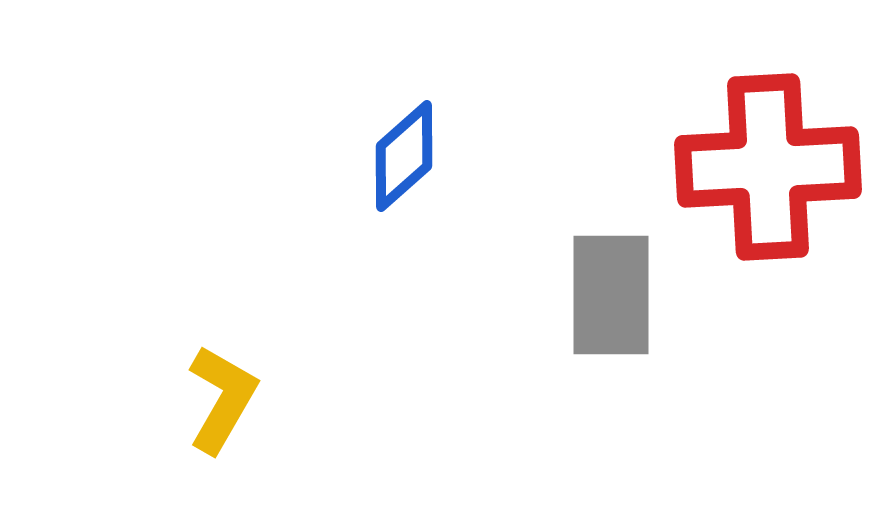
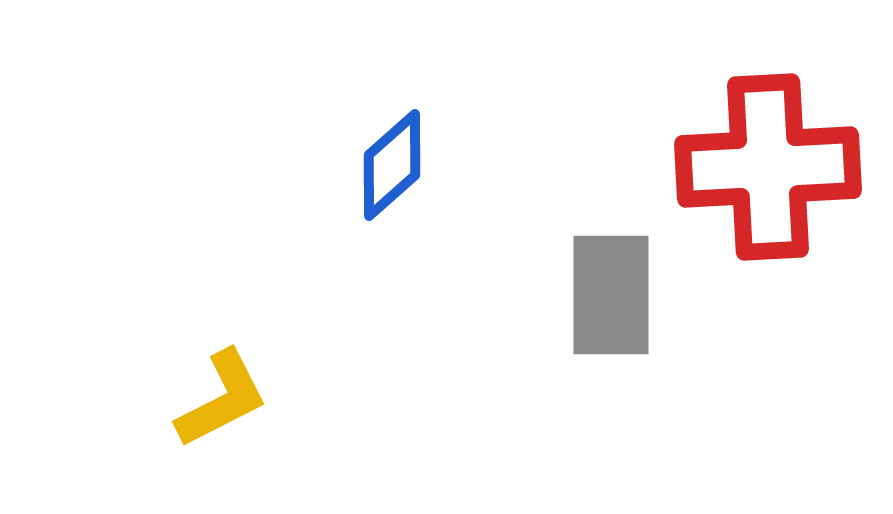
blue diamond: moved 12 px left, 9 px down
yellow L-shape: rotated 33 degrees clockwise
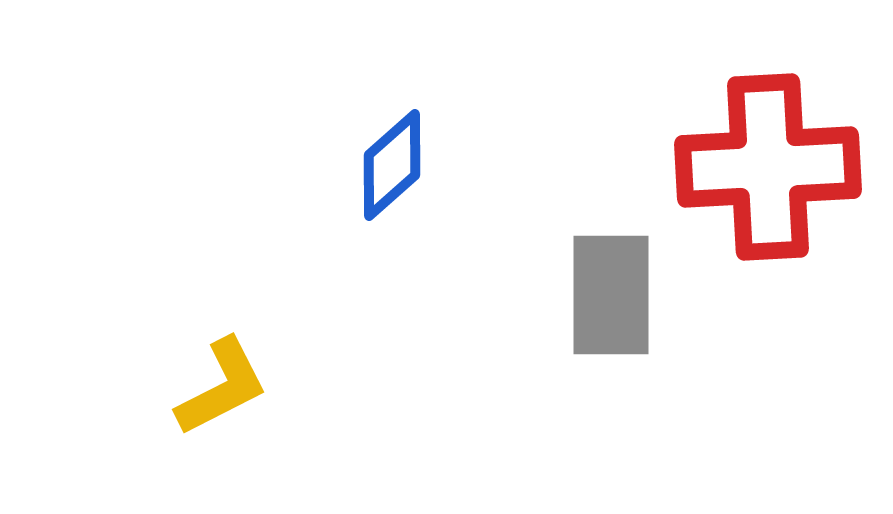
yellow L-shape: moved 12 px up
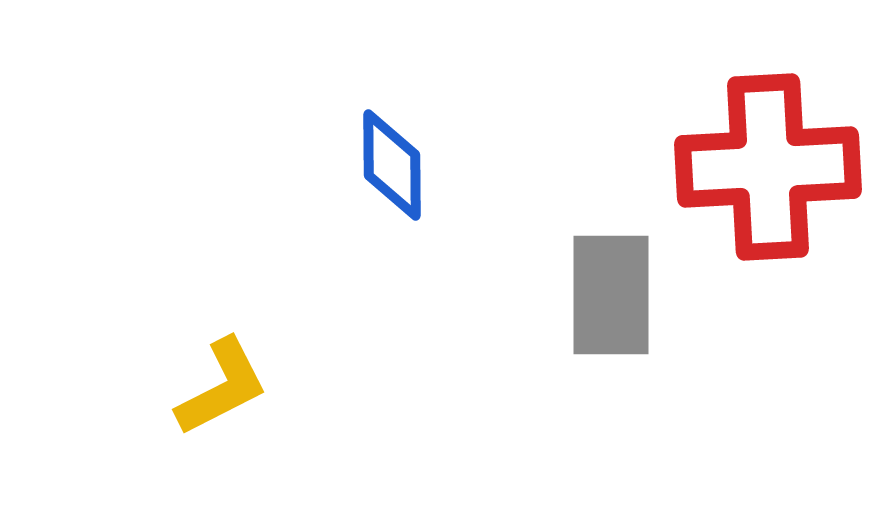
blue diamond: rotated 49 degrees counterclockwise
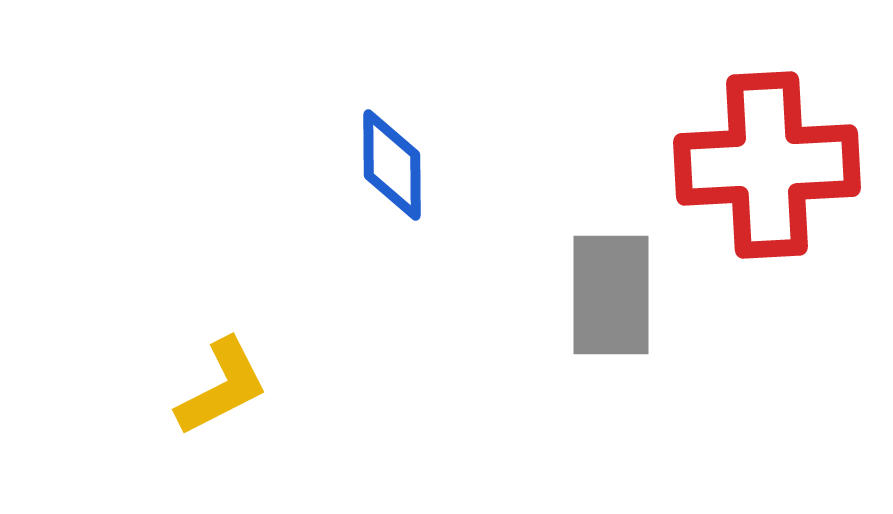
red cross: moved 1 px left, 2 px up
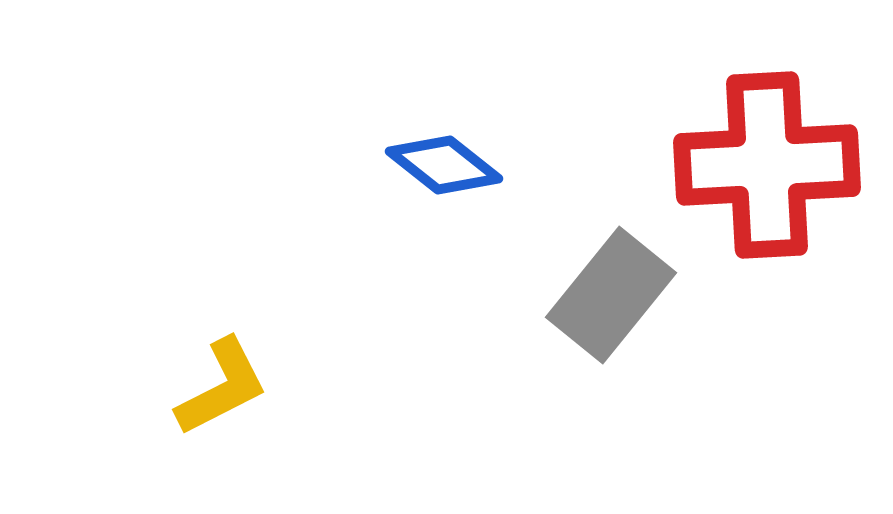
blue diamond: moved 52 px right; rotated 51 degrees counterclockwise
gray rectangle: rotated 39 degrees clockwise
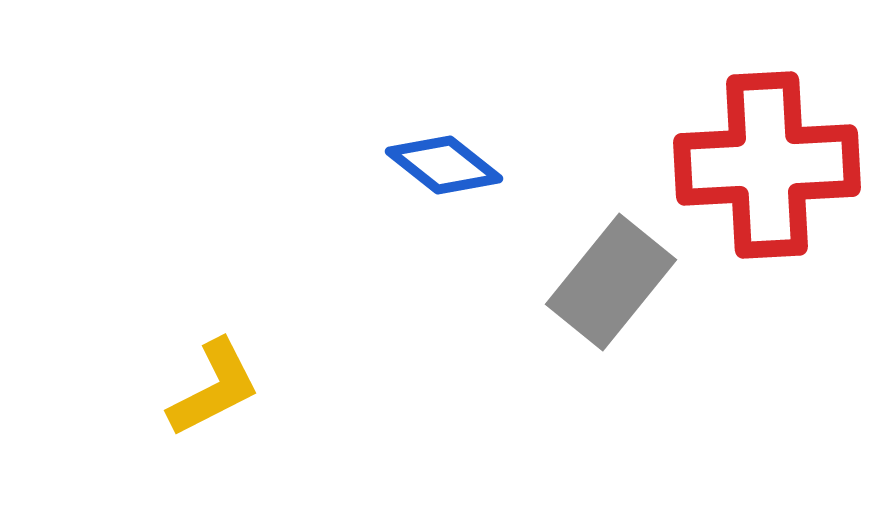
gray rectangle: moved 13 px up
yellow L-shape: moved 8 px left, 1 px down
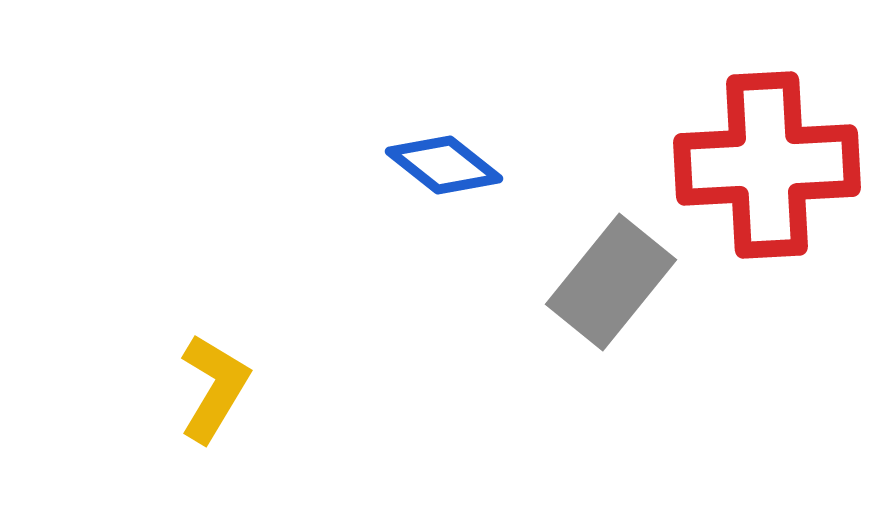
yellow L-shape: rotated 32 degrees counterclockwise
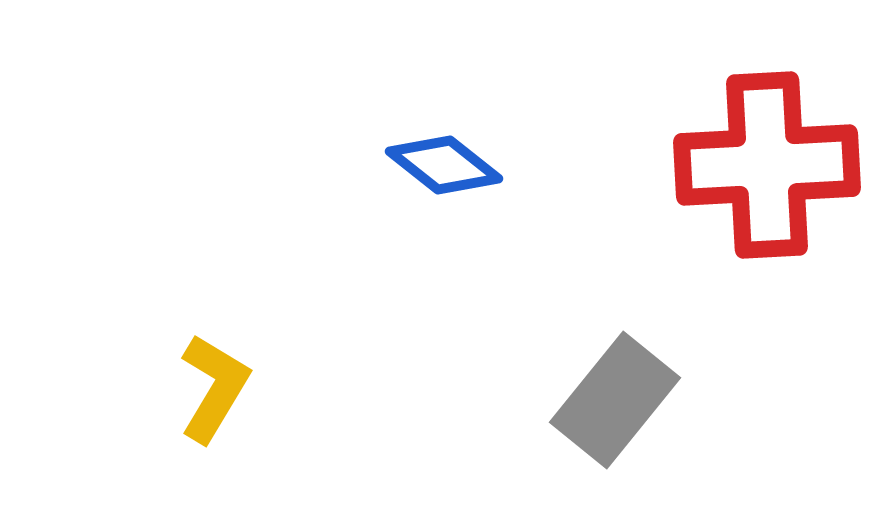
gray rectangle: moved 4 px right, 118 px down
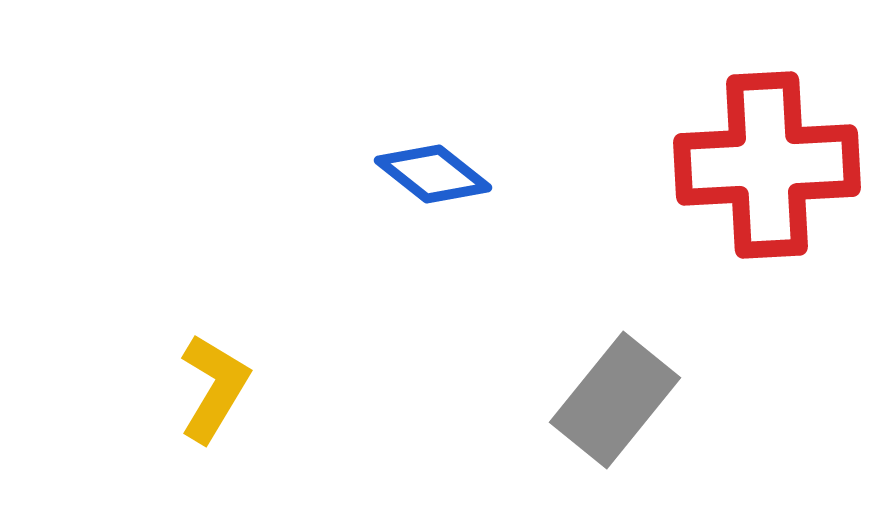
blue diamond: moved 11 px left, 9 px down
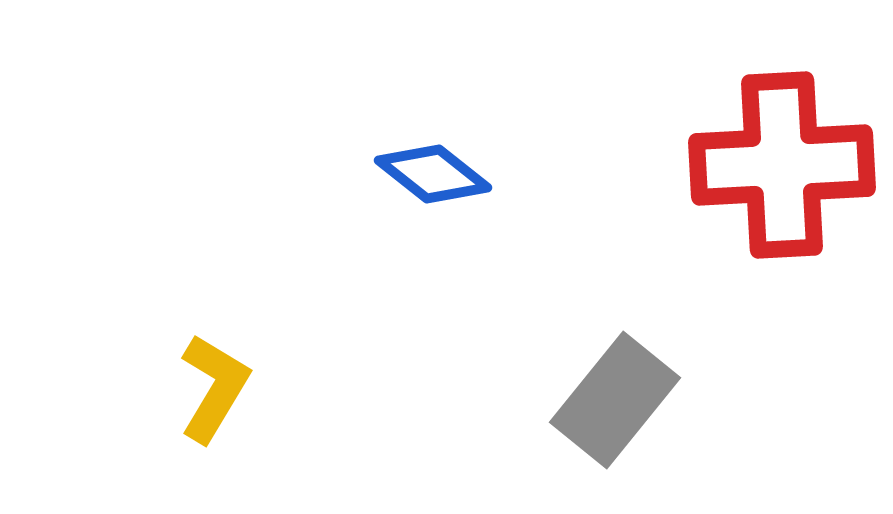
red cross: moved 15 px right
